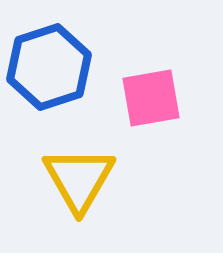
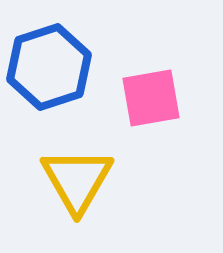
yellow triangle: moved 2 px left, 1 px down
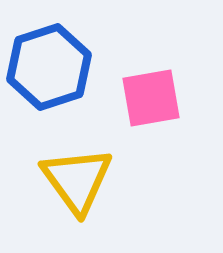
yellow triangle: rotated 6 degrees counterclockwise
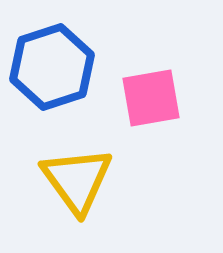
blue hexagon: moved 3 px right
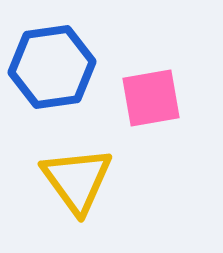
blue hexagon: rotated 10 degrees clockwise
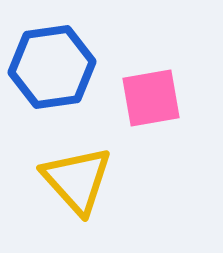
yellow triangle: rotated 6 degrees counterclockwise
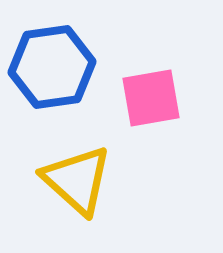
yellow triangle: rotated 6 degrees counterclockwise
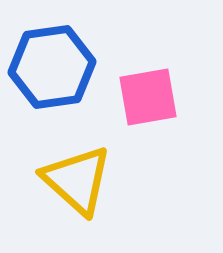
pink square: moved 3 px left, 1 px up
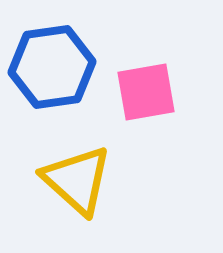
pink square: moved 2 px left, 5 px up
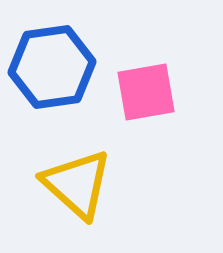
yellow triangle: moved 4 px down
